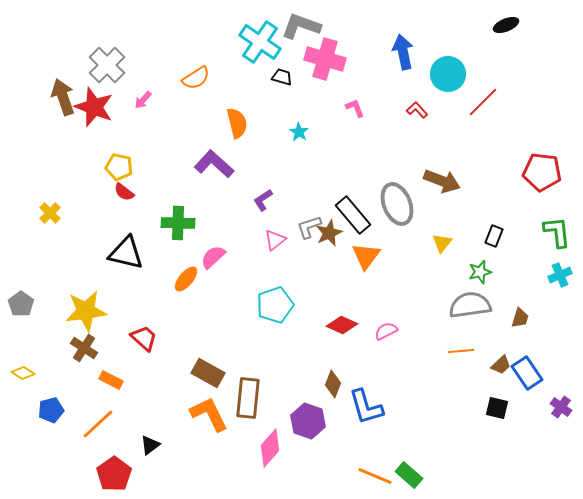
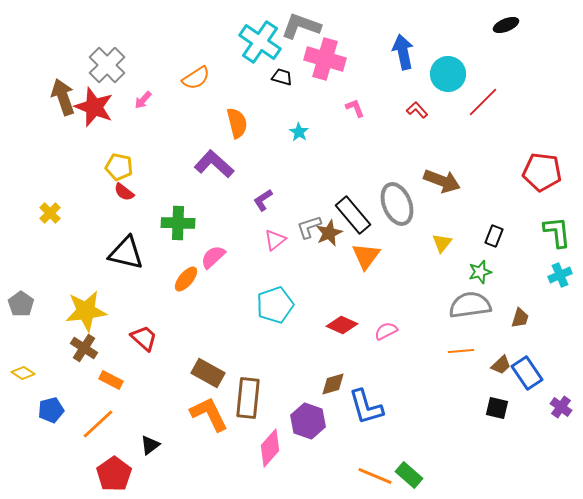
brown diamond at (333, 384): rotated 52 degrees clockwise
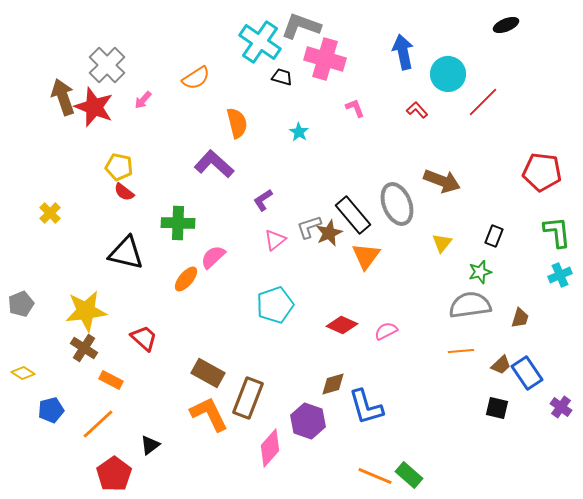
gray pentagon at (21, 304): rotated 15 degrees clockwise
brown rectangle at (248, 398): rotated 15 degrees clockwise
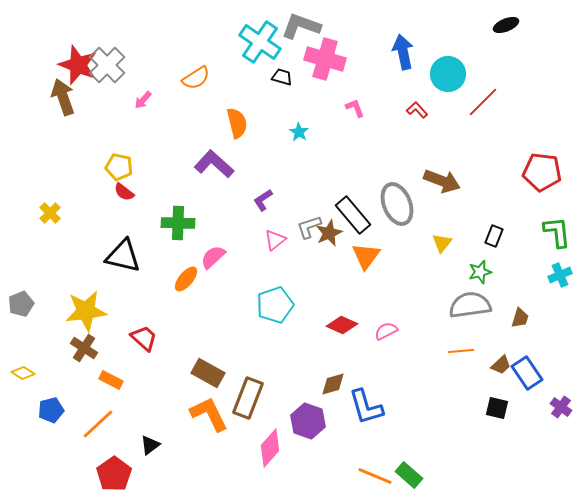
red star at (94, 107): moved 16 px left, 42 px up
black triangle at (126, 253): moved 3 px left, 3 px down
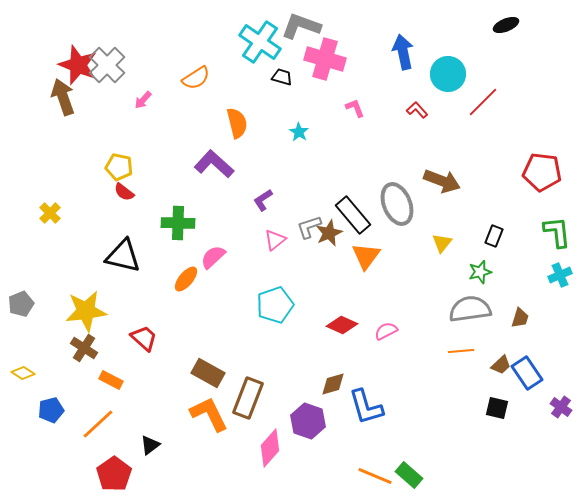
gray semicircle at (470, 305): moved 4 px down
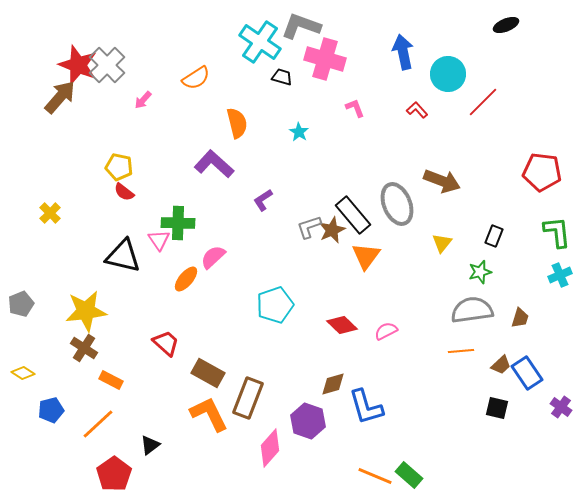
brown arrow at (63, 97): moved 3 px left; rotated 60 degrees clockwise
brown star at (329, 233): moved 3 px right, 3 px up
pink triangle at (275, 240): moved 116 px left; rotated 25 degrees counterclockwise
gray semicircle at (470, 309): moved 2 px right, 1 px down
red diamond at (342, 325): rotated 20 degrees clockwise
red trapezoid at (144, 338): moved 22 px right, 5 px down
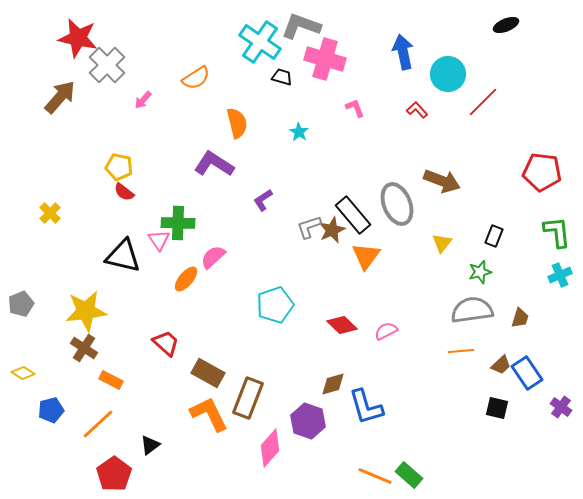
red star at (78, 65): moved 27 px up; rotated 9 degrees counterclockwise
purple L-shape at (214, 164): rotated 9 degrees counterclockwise
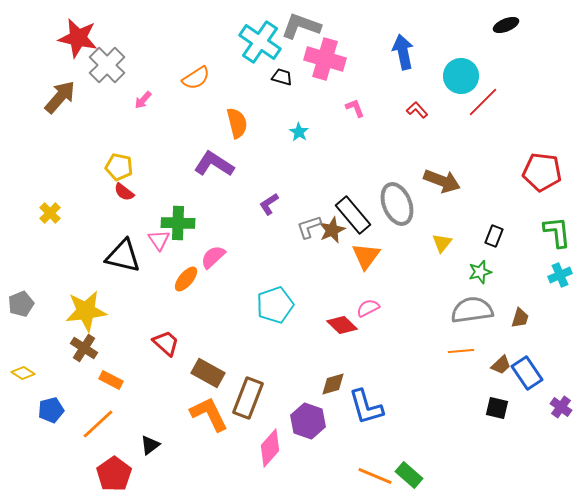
cyan circle at (448, 74): moved 13 px right, 2 px down
purple L-shape at (263, 200): moved 6 px right, 4 px down
pink semicircle at (386, 331): moved 18 px left, 23 px up
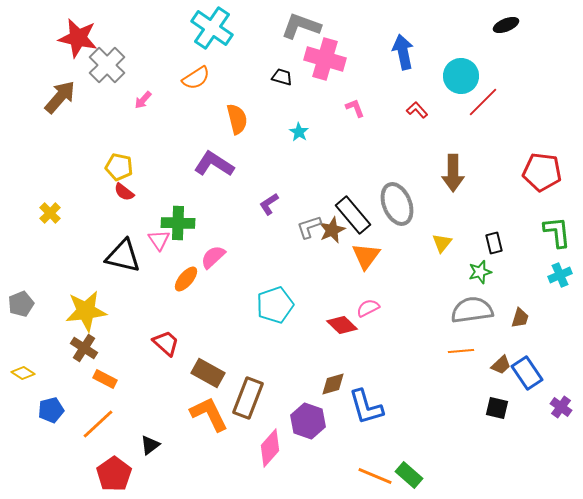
cyan cross at (260, 42): moved 48 px left, 14 px up
orange semicircle at (237, 123): moved 4 px up
brown arrow at (442, 181): moved 11 px right, 8 px up; rotated 69 degrees clockwise
black rectangle at (494, 236): moved 7 px down; rotated 35 degrees counterclockwise
orange rectangle at (111, 380): moved 6 px left, 1 px up
